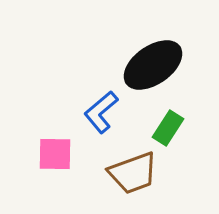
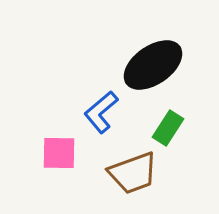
pink square: moved 4 px right, 1 px up
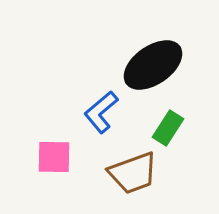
pink square: moved 5 px left, 4 px down
